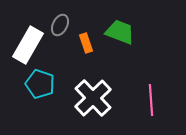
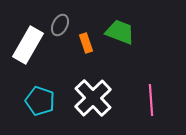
cyan pentagon: moved 17 px down
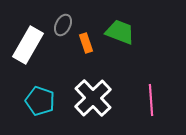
gray ellipse: moved 3 px right
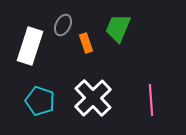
green trapezoid: moved 2 px left, 4 px up; rotated 88 degrees counterclockwise
white rectangle: moved 2 px right, 1 px down; rotated 12 degrees counterclockwise
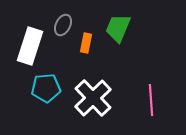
orange rectangle: rotated 30 degrees clockwise
cyan pentagon: moved 6 px right, 13 px up; rotated 24 degrees counterclockwise
